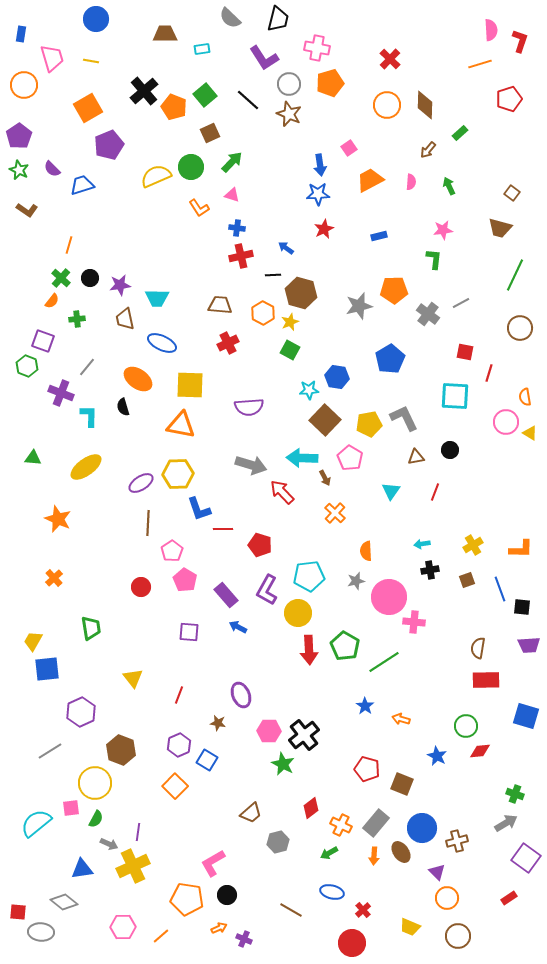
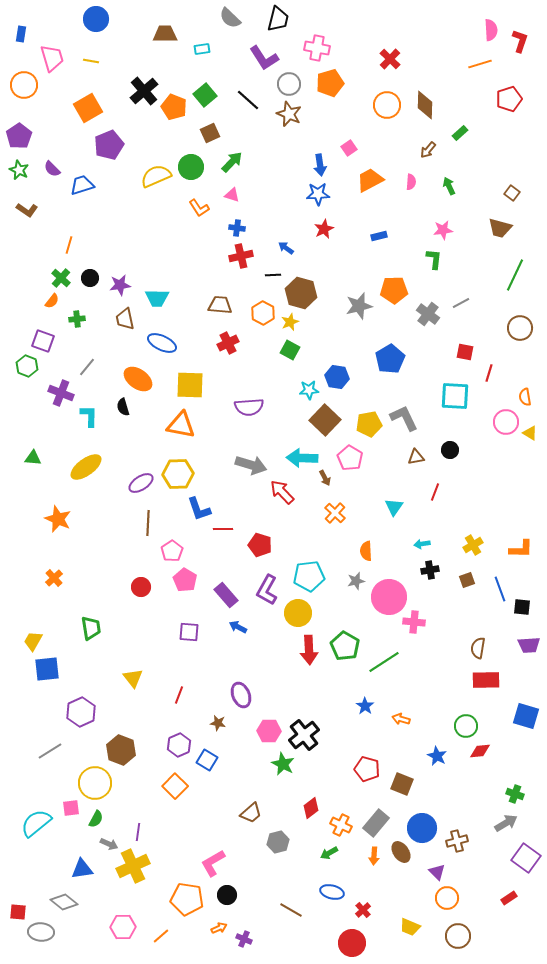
cyan triangle at (391, 491): moved 3 px right, 16 px down
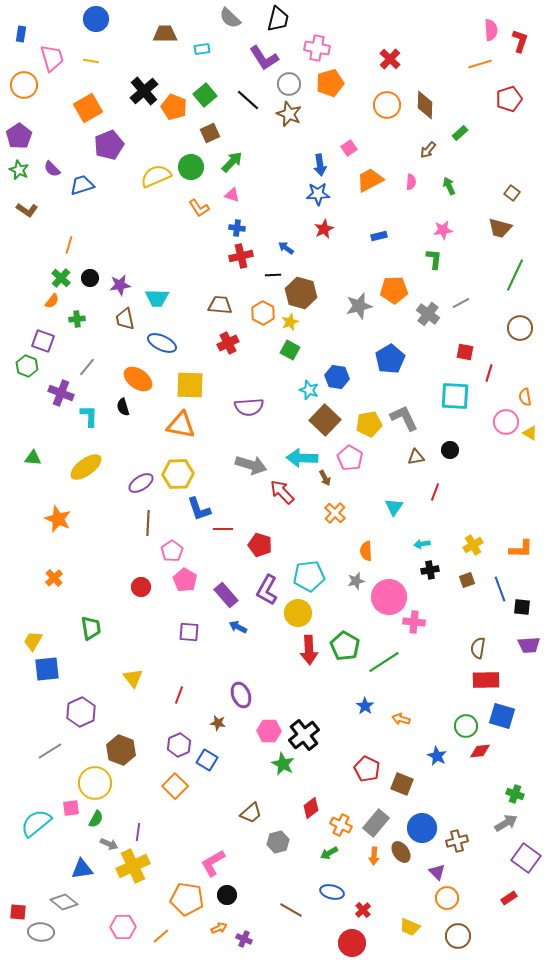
cyan star at (309, 390): rotated 24 degrees clockwise
blue square at (526, 716): moved 24 px left
red pentagon at (367, 769): rotated 10 degrees clockwise
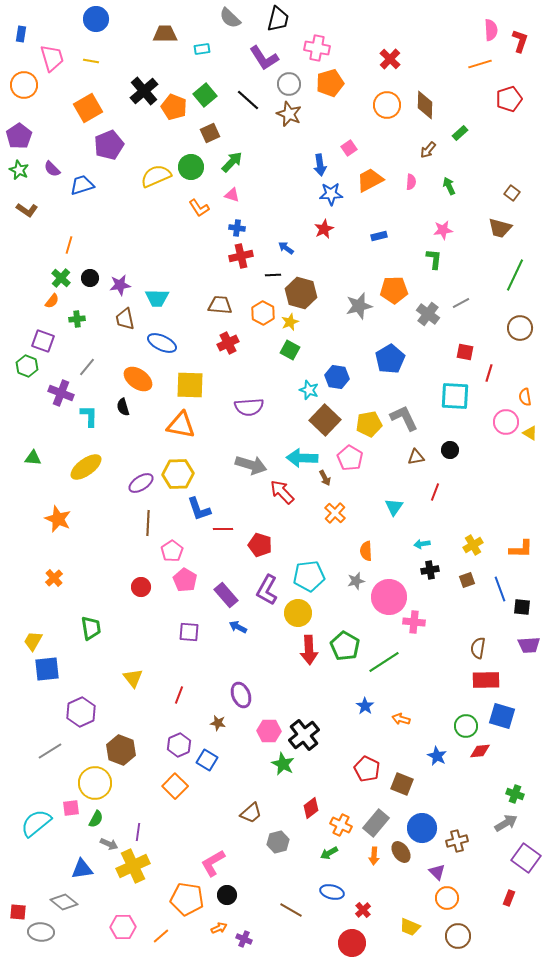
blue star at (318, 194): moved 13 px right
red rectangle at (509, 898): rotated 35 degrees counterclockwise
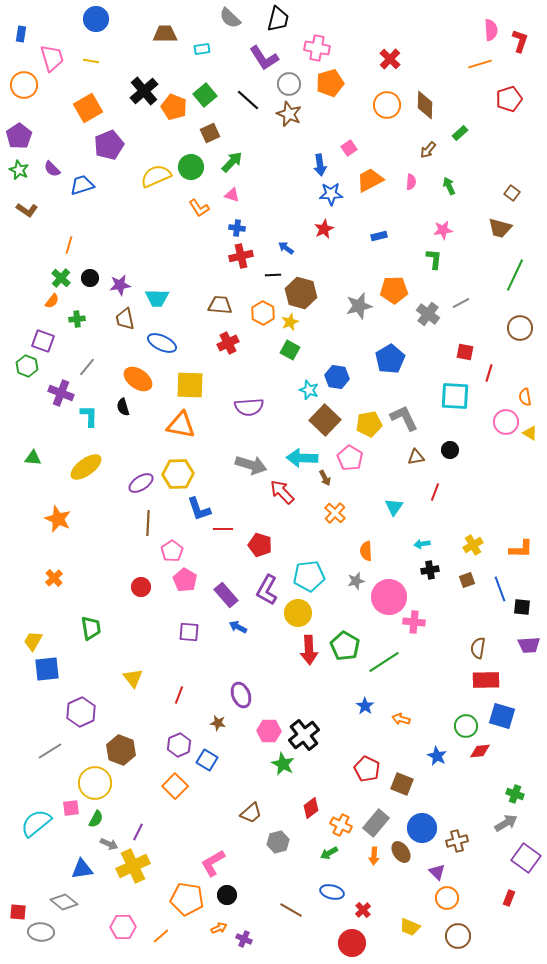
purple line at (138, 832): rotated 18 degrees clockwise
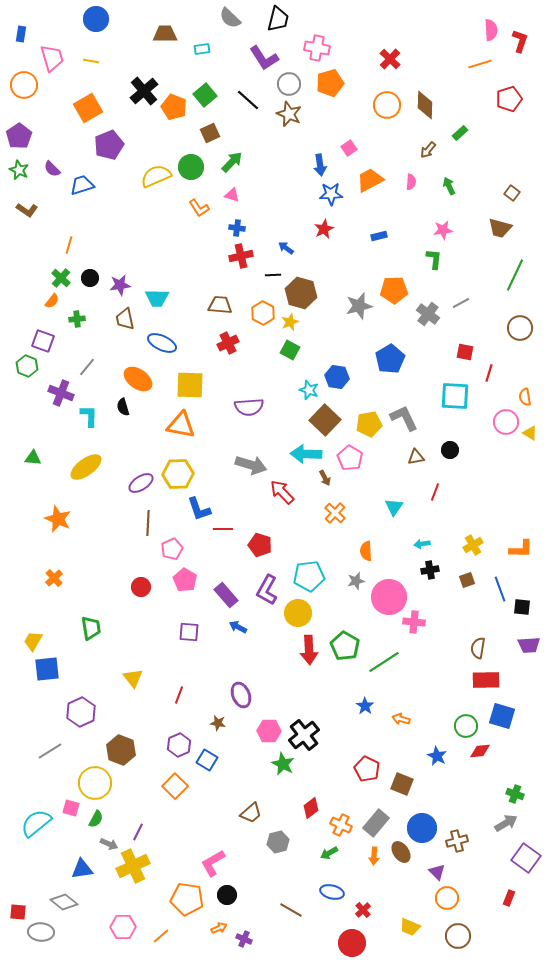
cyan arrow at (302, 458): moved 4 px right, 4 px up
pink pentagon at (172, 551): moved 2 px up; rotated 10 degrees clockwise
pink square at (71, 808): rotated 24 degrees clockwise
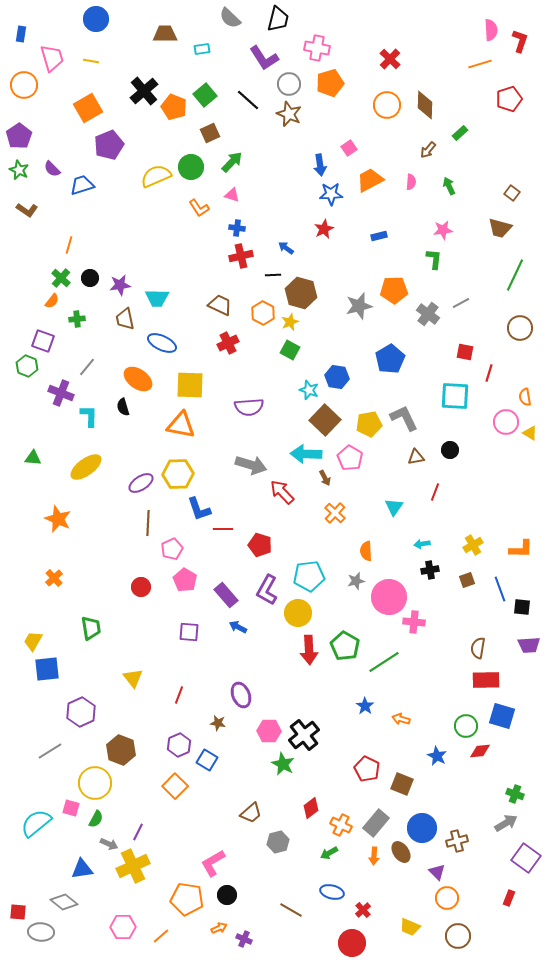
brown trapezoid at (220, 305): rotated 20 degrees clockwise
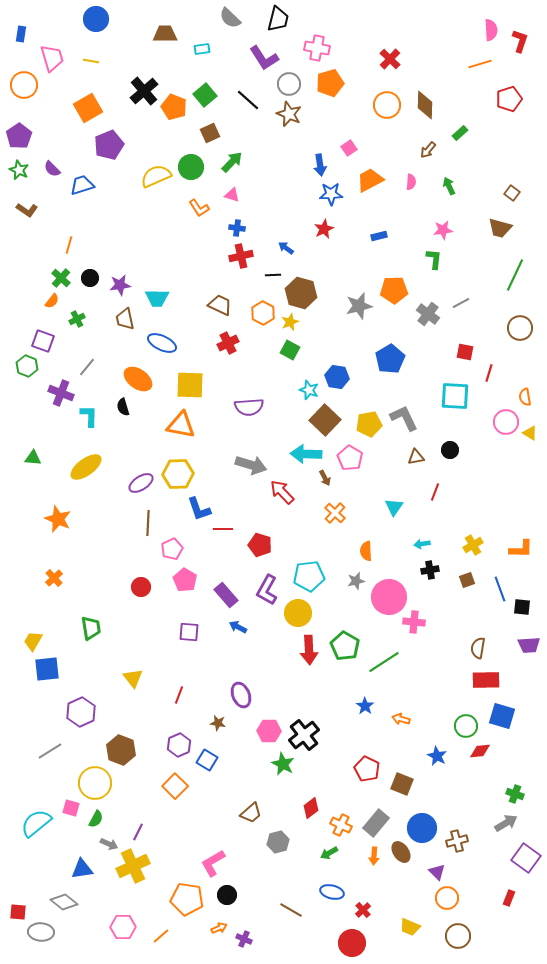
green cross at (77, 319): rotated 21 degrees counterclockwise
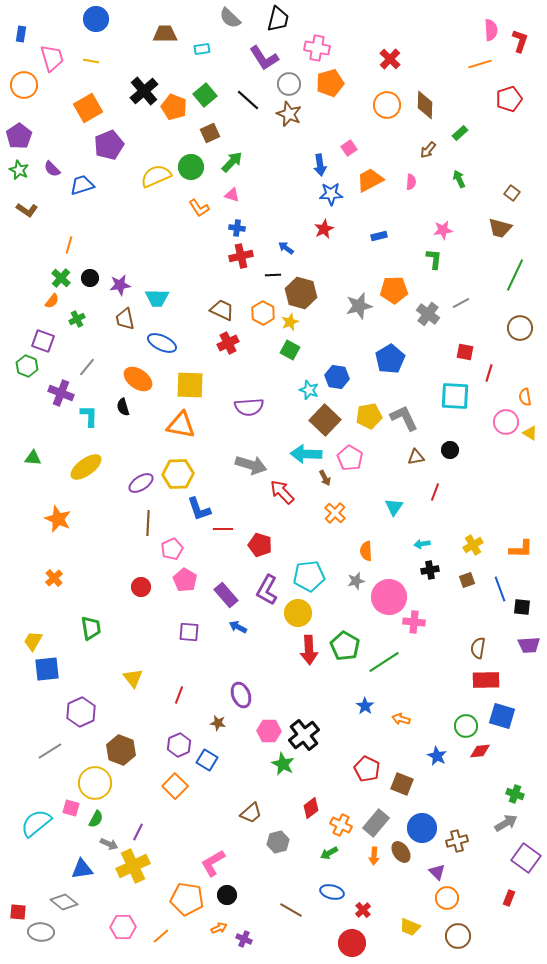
green arrow at (449, 186): moved 10 px right, 7 px up
brown trapezoid at (220, 305): moved 2 px right, 5 px down
yellow pentagon at (369, 424): moved 8 px up
